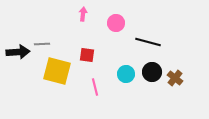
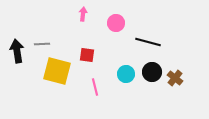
black arrow: moved 1 px left, 1 px up; rotated 95 degrees counterclockwise
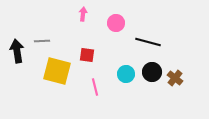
gray line: moved 3 px up
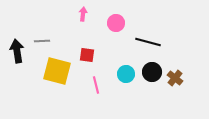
pink line: moved 1 px right, 2 px up
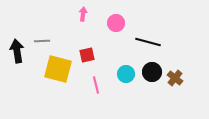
red square: rotated 21 degrees counterclockwise
yellow square: moved 1 px right, 2 px up
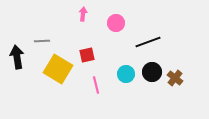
black line: rotated 35 degrees counterclockwise
black arrow: moved 6 px down
yellow square: rotated 16 degrees clockwise
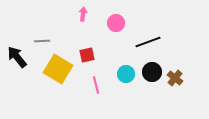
black arrow: rotated 30 degrees counterclockwise
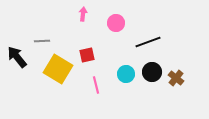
brown cross: moved 1 px right
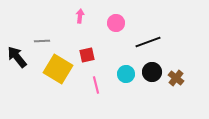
pink arrow: moved 3 px left, 2 px down
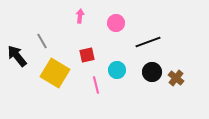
gray line: rotated 63 degrees clockwise
black arrow: moved 1 px up
yellow square: moved 3 px left, 4 px down
cyan circle: moved 9 px left, 4 px up
